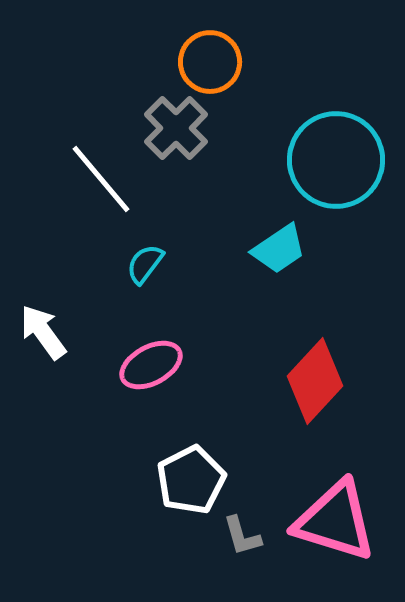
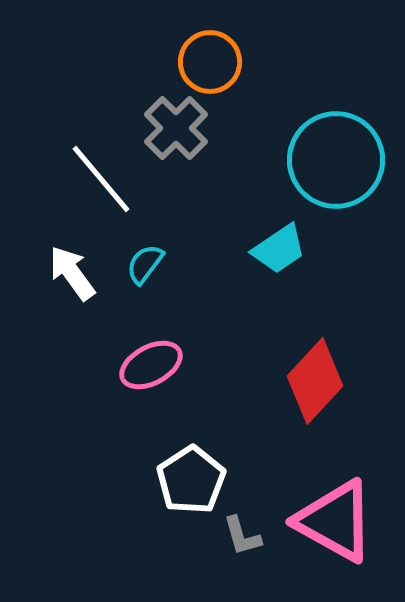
white arrow: moved 29 px right, 59 px up
white pentagon: rotated 6 degrees counterclockwise
pink triangle: rotated 12 degrees clockwise
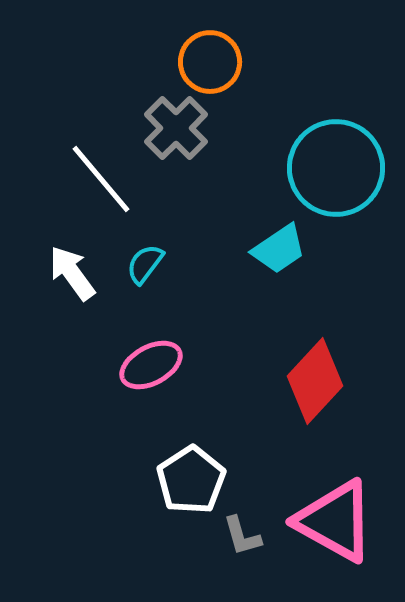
cyan circle: moved 8 px down
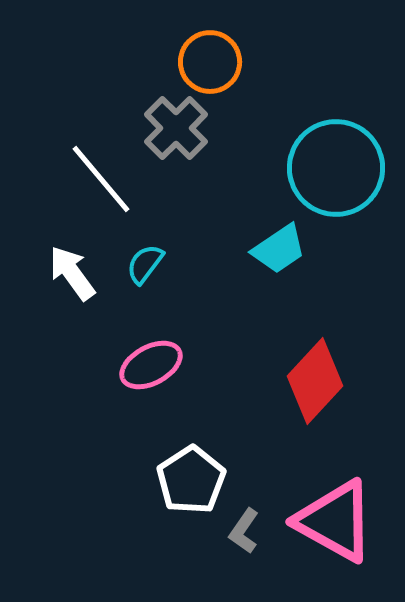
gray L-shape: moved 2 px right, 5 px up; rotated 51 degrees clockwise
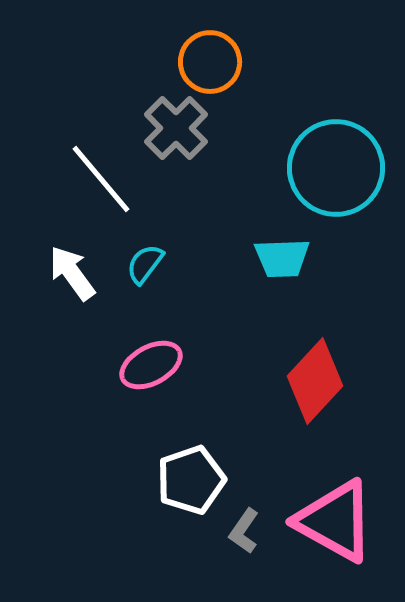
cyan trapezoid: moved 3 px right, 9 px down; rotated 32 degrees clockwise
white pentagon: rotated 14 degrees clockwise
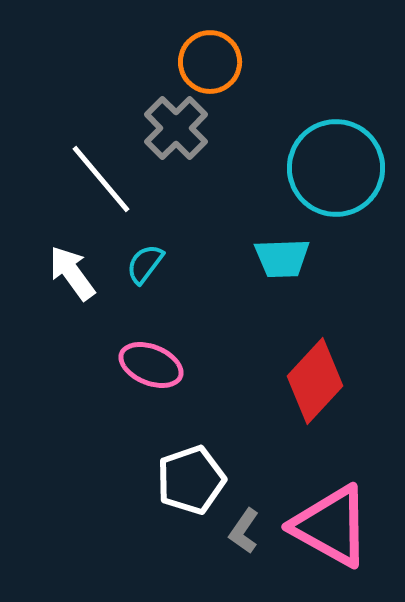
pink ellipse: rotated 50 degrees clockwise
pink triangle: moved 4 px left, 5 px down
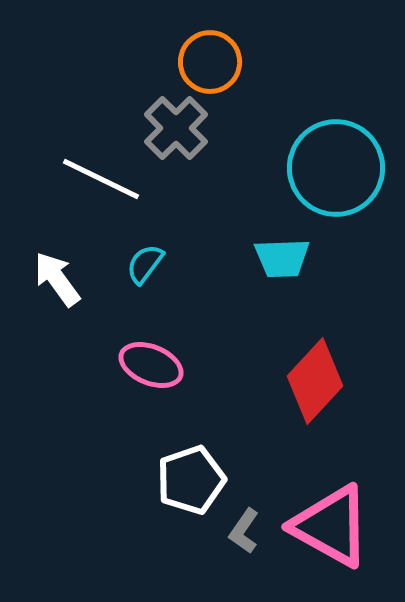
white line: rotated 24 degrees counterclockwise
white arrow: moved 15 px left, 6 px down
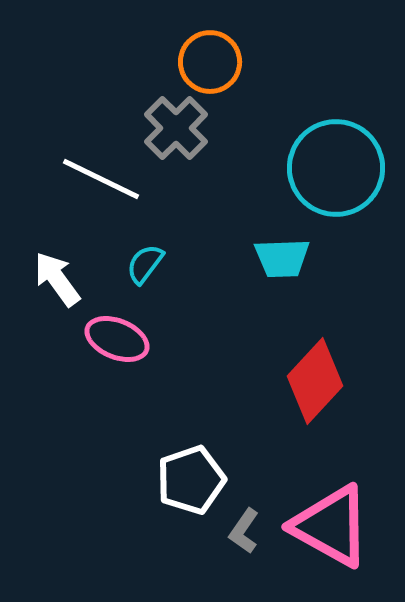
pink ellipse: moved 34 px left, 26 px up
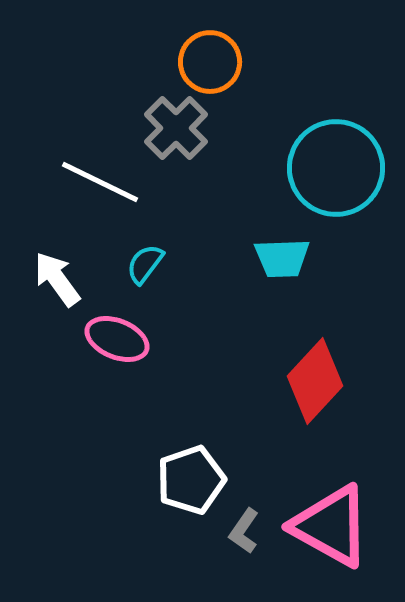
white line: moved 1 px left, 3 px down
